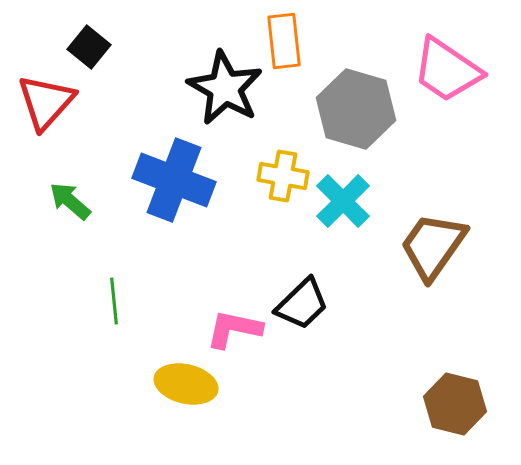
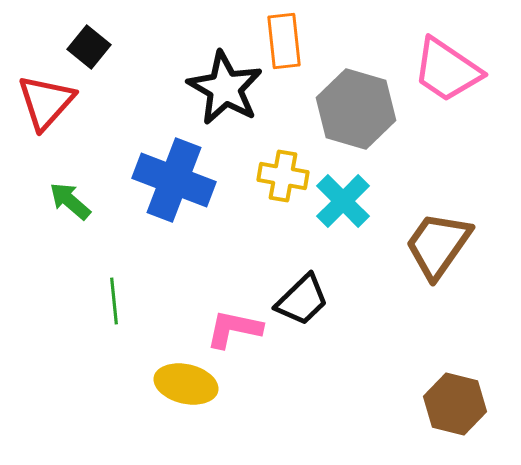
brown trapezoid: moved 5 px right, 1 px up
black trapezoid: moved 4 px up
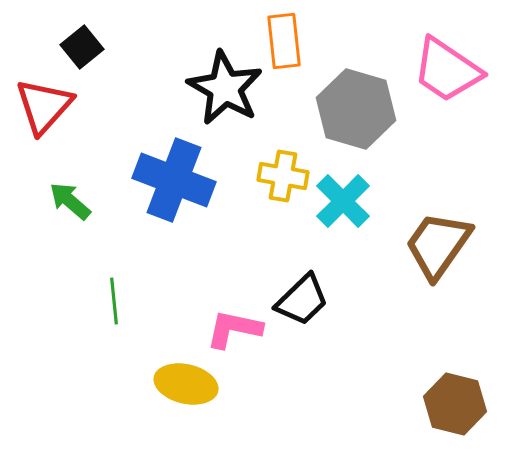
black square: moved 7 px left; rotated 12 degrees clockwise
red triangle: moved 2 px left, 4 px down
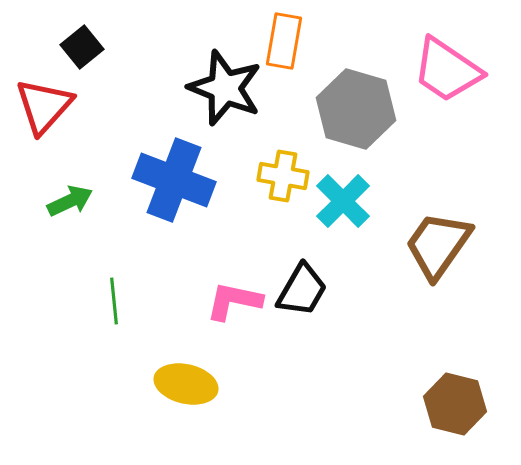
orange rectangle: rotated 16 degrees clockwise
black star: rotated 8 degrees counterclockwise
green arrow: rotated 114 degrees clockwise
black trapezoid: moved 10 px up; rotated 16 degrees counterclockwise
pink L-shape: moved 28 px up
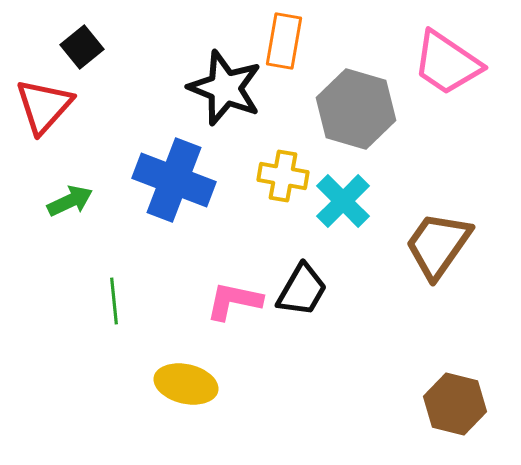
pink trapezoid: moved 7 px up
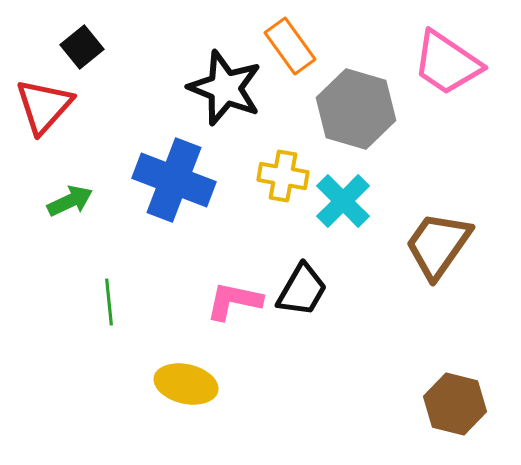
orange rectangle: moved 6 px right, 5 px down; rotated 46 degrees counterclockwise
green line: moved 5 px left, 1 px down
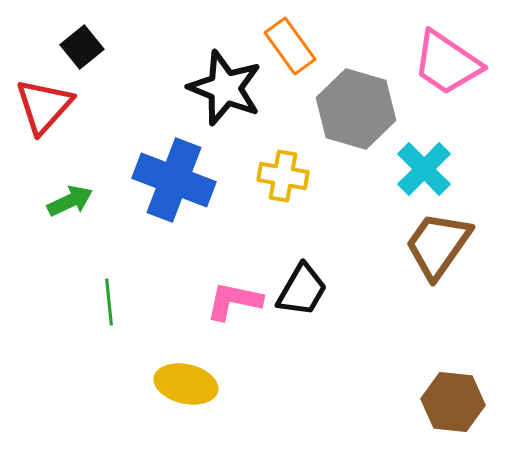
cyan cross: moved 81 px right, 32 px up
brown hexagon: moved 2 px left, 2 px up; rotated 8 degrees counterclockwise
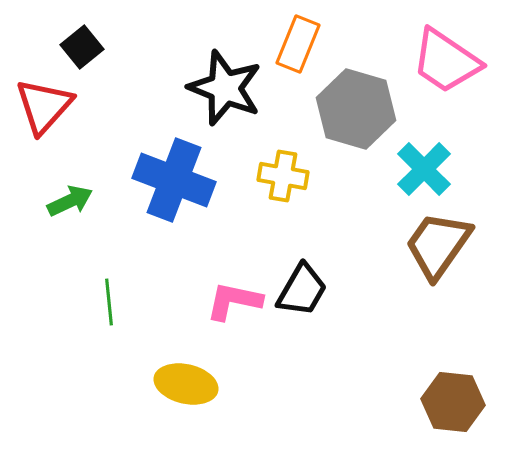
orange rectangle: moved 8 px right, 2 px up; rotated 58 degrees clockwise
pink trapezoid: moved 1 px left, 2 px up
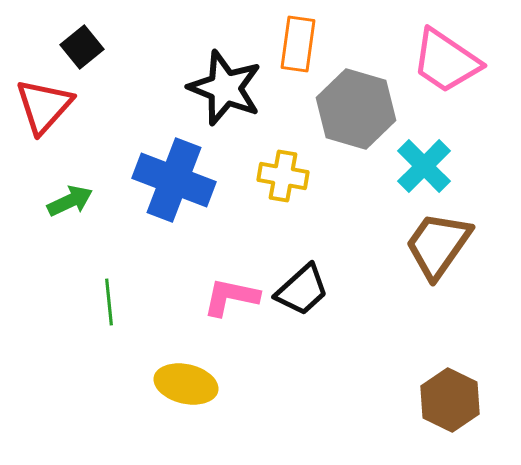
orange rectangle: rotated 14 degrees counterclockwise
cyan cross: moved 3 px up
black trapezoid: rotated 18 degrees clockwise
pink L-shape: moved 3 px left, 4 px up
brown hexagon: moved 3 px left, 2 px up; rotated 20 degrees clockwise
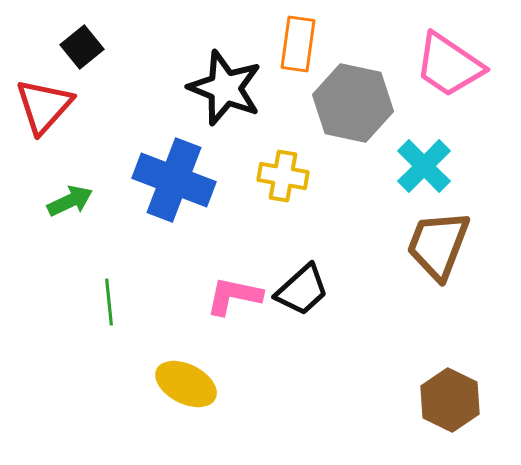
pink trapezoid: moved 3 px right, 4 px down
gray hexagon: moved 3 px left, 6 px up; rotated 4 degrees counterclockwise
brown trapezoid: rotated 14 degrees counterclockwise
pink L-shape: moved 3 px right, 1 px up
yellow ellipse: rotated 14 degrees clockwise
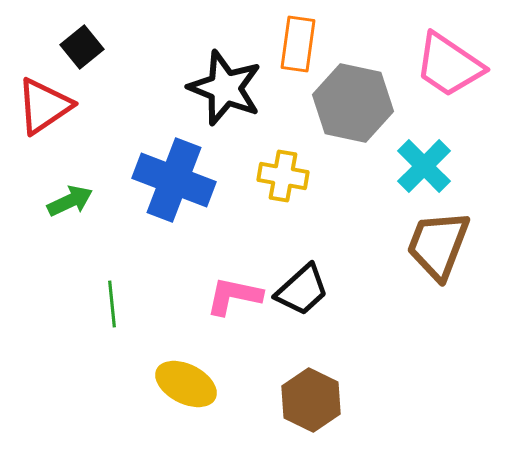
red triangle: rotated 14 degrees clockwise
green line: moved 3 px right, 2 px down
brown hexagon: moved 139 px left
